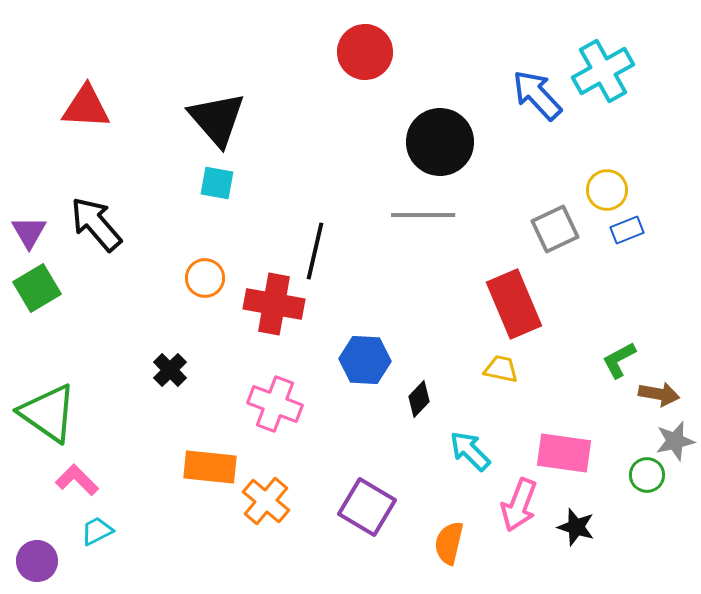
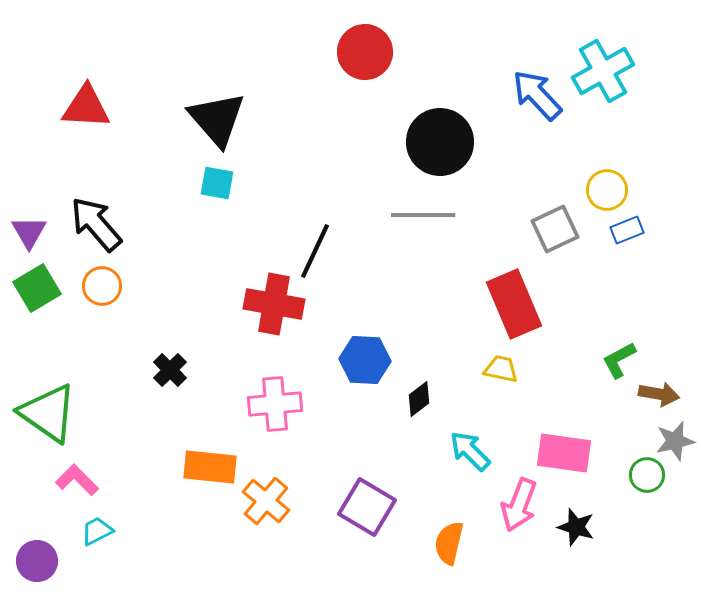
black line: rotated 12 degrees clockwise
orange circle: moved 103 px left, 8 px down
black diamond: rotated 9 degrees clockwise
pink cross: rotated 26 degrees counterclockwise
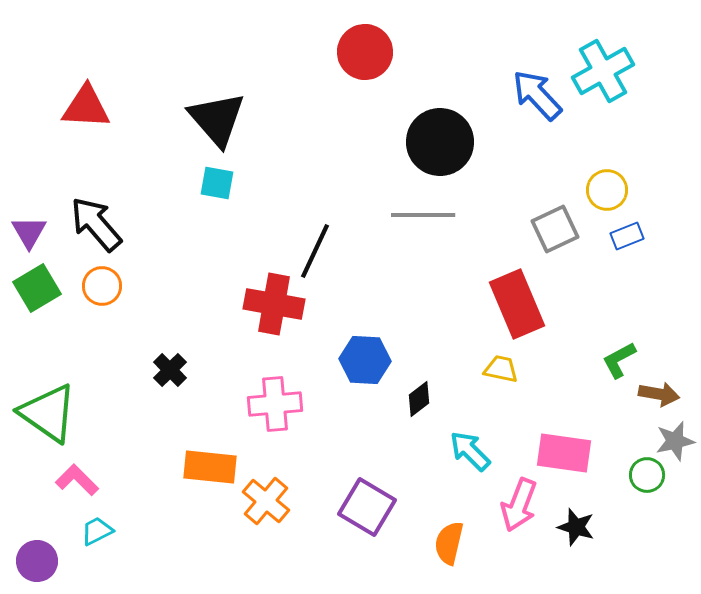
blue rectangle: moved 6 px down
red rectangle: moved 3 px right
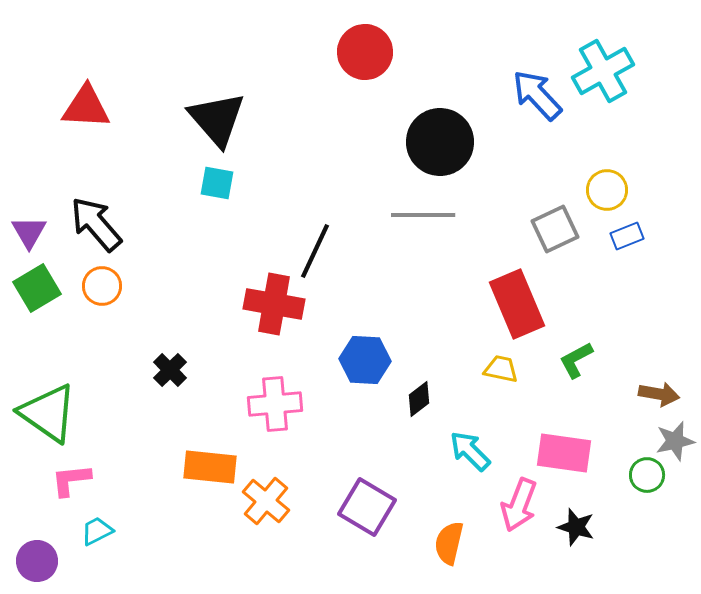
green L-shape: moved 43 px left
pink L-shape: moved 6 px left; rotated 51 degrees counterclockwise
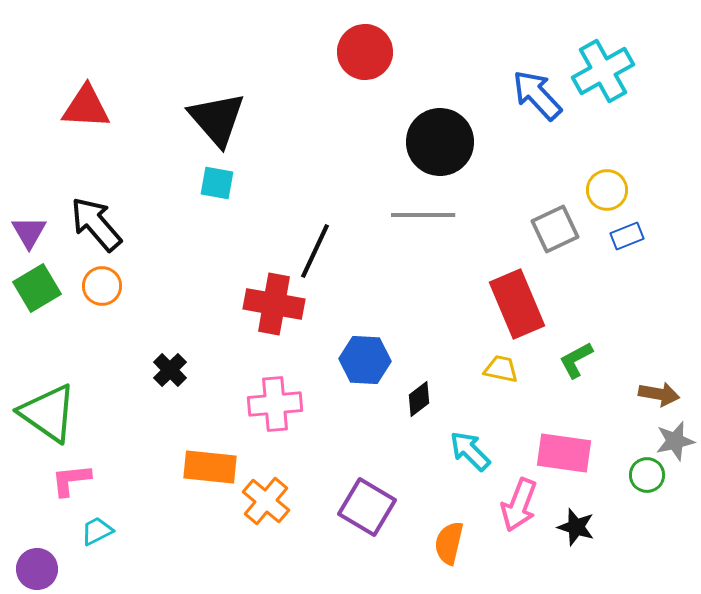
purple circle: moved 8 px down
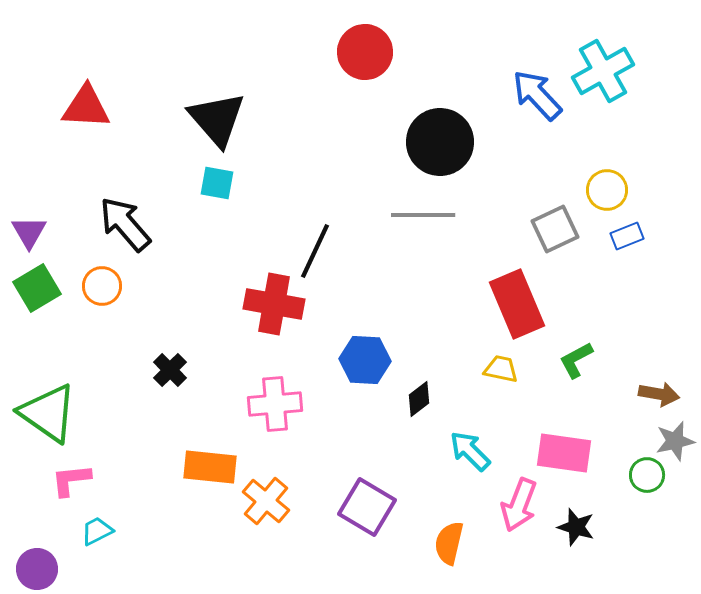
black arrow: moved 29 px right
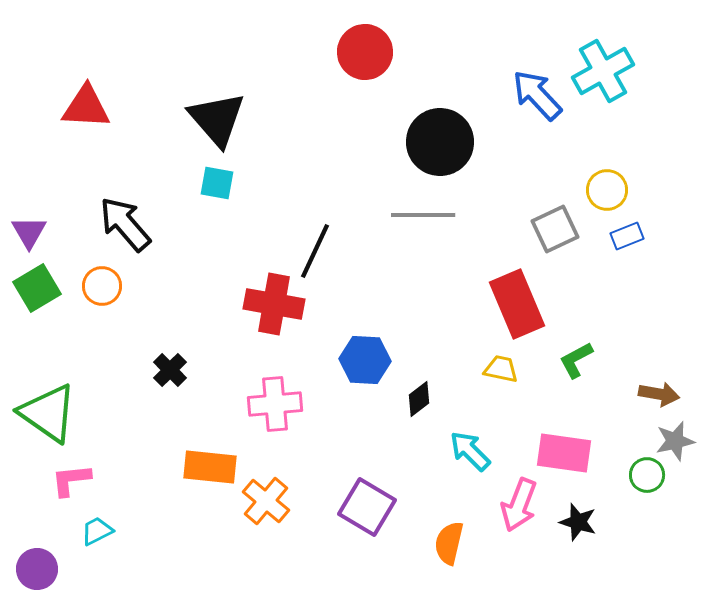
black star: moved 2 px right, 5 px up
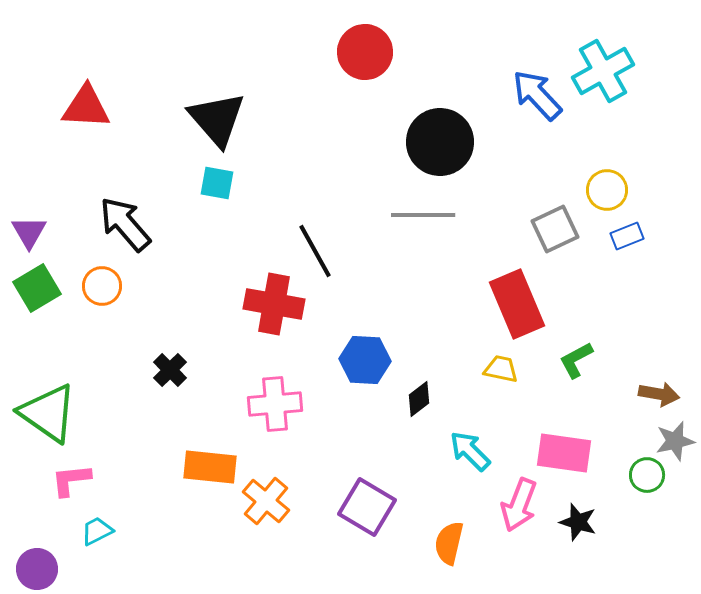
black line: rotated 54 degrees counterclockwise
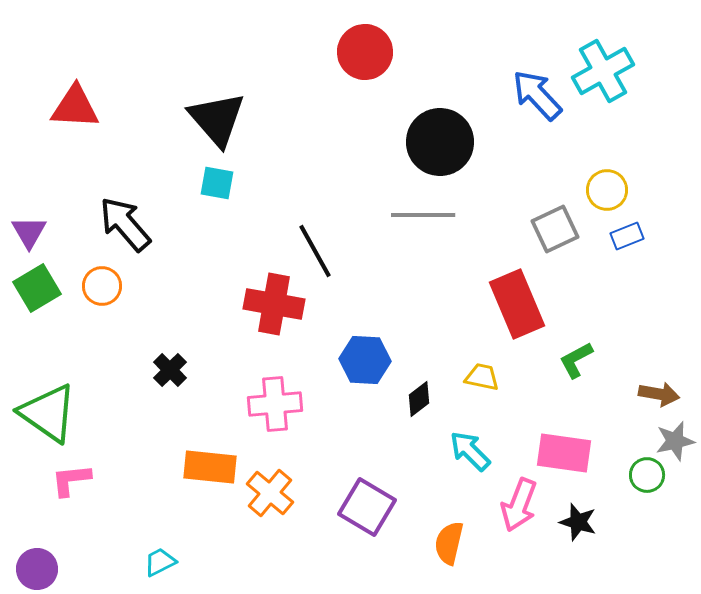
red triangle: moved 11 px left
yellow trapezoid: moved 19 px left, 8 px down
orange cross: moved 4 px right, 8 px up
cyan trapezoid: moved 63 px right, 31 px down
